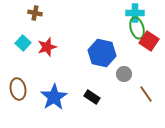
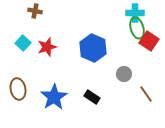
brown cross: moved 2 px up
blue hexagon: moved 9 px left, 5 px up; rotated 12 degrees clockwise
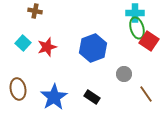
blue hexagon: rotated 16 degrees clockwise
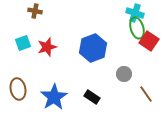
cyan cross: rotated 18 degrees clockwise
cyan square: rotated 28 degrees clockwise
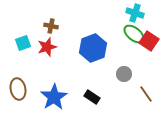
brown cross: moved 16 px right, 15 px down
green ellipse: moved 3 px left, 6 px down; rotated 35 degrees counterclockwise
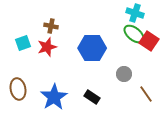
blue hexagon: moved 1 px left; rotated 20 degrees clockwise
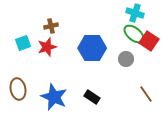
brown cross: rotated 24 degrees counterclockwise
gray circle: moved 2 px right, 15 px up
blue star: rotated 16 degrees counterclockwise
